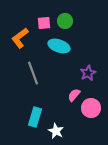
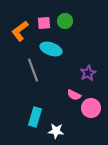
orange L-shape: moved 7 px up
cyan ellipse: moved 8 px left, 3 px down
gray line: moved 3 px up
pink semicircle: rotated 104 degrees counterclockwise
white star: rotated 21 degrees counterclockwise
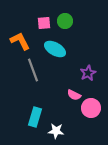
orange L-shape: moved 10 px down; rotated 100 degrees clockwise
cyan ellipse: moved 4 px right; rotated 10 degrees clockwise
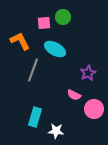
green circle: moved 2 px left, 4 px up
gray line: rotated 40 degrees clockwise
pink circle: moved 3 px right, 1 px down
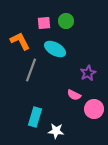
green circle: moved 3 px right, 4 px down
gray line: moved 2 px left
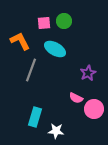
green circle: moved 2 px left
pink semicircle: moved 2 px right, 3 px down
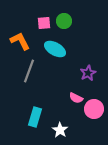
gray line: moved 2 px left, 1 px down
white star: moved 4 px right, 1 px up; rotated 28 degrees clockwise
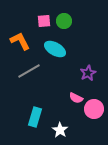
pink square: moved 2 px up
gray line: rotated 40 degrees clockwise
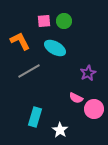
cyan ellipse: moved 1 px up
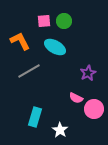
cyan ellipse: moved 1 px up
